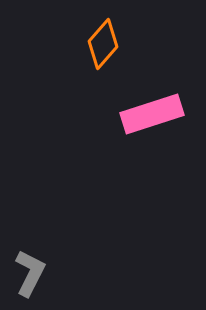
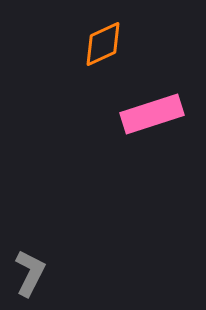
orange diamond: rotated 24 degrees clockwise
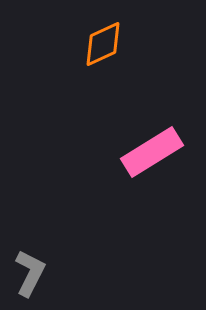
pink rectangle: moved 38 px down; rotated 14 degrees counterclockwise
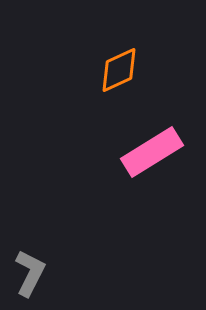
orange diamond: moved 16 px right, 26 px down
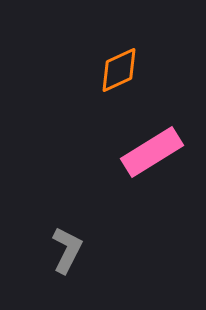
gray L-shape: moved 37 px right, 23 px up
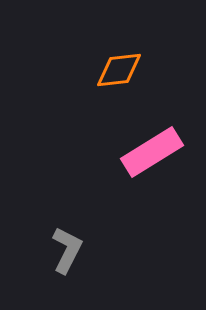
orange diamond: rotated 18 degrees clockwise
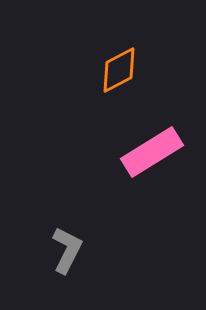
orange diamond: rotated 21 degrees counterclockwise
